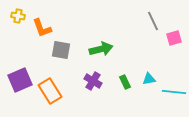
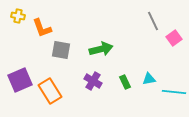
pink square: rotated 21 degrees counterclockwise
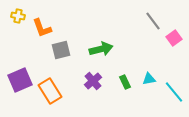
gray line: rotated 12 degrees counterclockwise
gray square: rotated 24 degrees counterclockwise
purple cross: rotated 18 degrees clockwise
cyan line: rotated 45 degrees clockwise
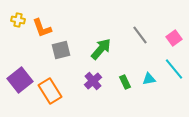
yellow cross: moved 4 px down
gray line: moved 13 px left, 14 px down
green arrow: rotated 35 degrees counterclockwise
purple square: rotated 15 degrees counterclockwise
cyan line: moved 23 px up
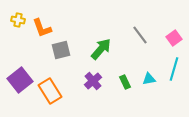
cyan line: rotated 55 degrees clockwise
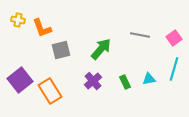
gray line: rotated 42 degrees counterclockwise
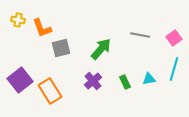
gray square: moved 2 px up
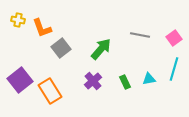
gray square: rotated 24 degrees counterclockwise
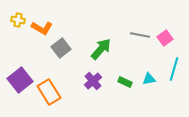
orange L-shape: rotated 40 degrees counterclockwise
pink square: moved 9 px left
green rectangle: rotated 40 degrees counterclockwise
orange rectangle: moved 1 px left, 1 px down
